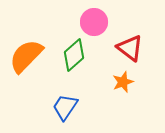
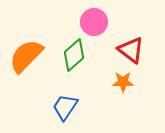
red triangle: moved 1 px right, 2 px down
orange star: rotated 20 degrees clockwise
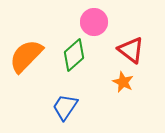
orange star: rotated 25 degrees clockwise
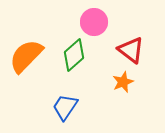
orange star: rotated 25 degrees clockwise
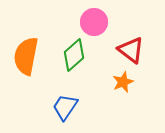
orange semicircle: rotated 33 degrees counterclockwise
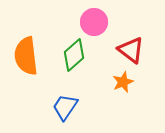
orange semicircle: rotated 18 degrees counterclockwise
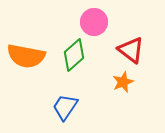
orange semicircle: rotated 72 degrees counterclockwise
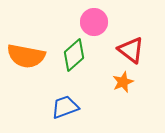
blue trapezoid: rotated 36 degrees clockwise
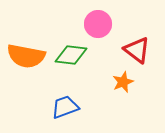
pink circle: moved 4 px right, 2 px down
red triangle: moved 6 px right
green diamond: moved 3 px left; rotated 48 degrees clockwise
